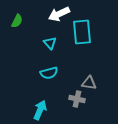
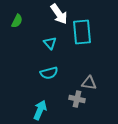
white arrow: rotated 100 degrees counterclockwise
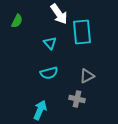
gray triangle: moved 2 px left, 7 px up; rotated 35 degrees counterclockwise
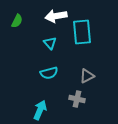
white arrow: moved 3 px left, 2 px down; rotated 115 degrees clockwise
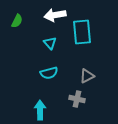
white arrow: moved 1 px left, 1 px up
cyan arrow: rotated 24 degrees counterclockwise
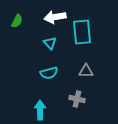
white arrow: moved 2 px down
gray triangle: moved 1 px left, 5 px up; rotated 28 degrees clockwise
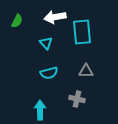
cyan triangle: moved 4 px left
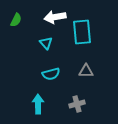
green semicircle: moved 1 px left, 1 px up
cyan semicircle: moved 2 px right, 1 px down
gray cross: moved 5 px down; rotated 28 degrees counterclockwise
cyan arrow: moved 2 px left, 6 px up
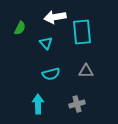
green semicircle: moved 4 px right, 8 px down
